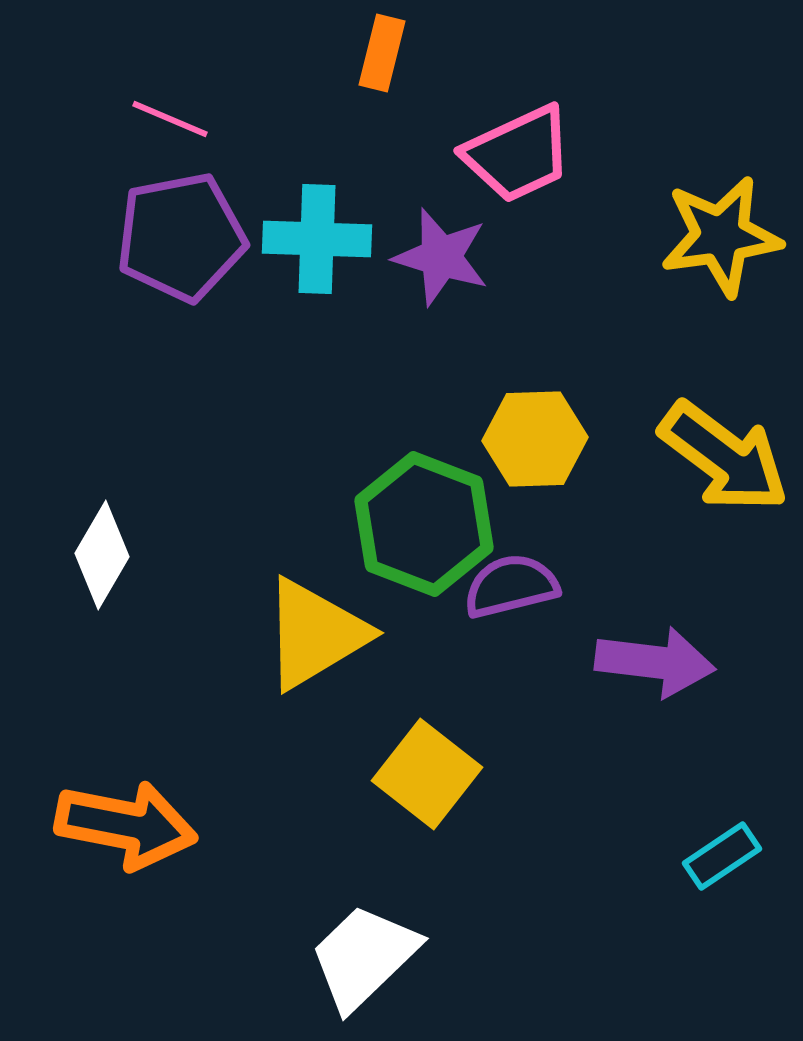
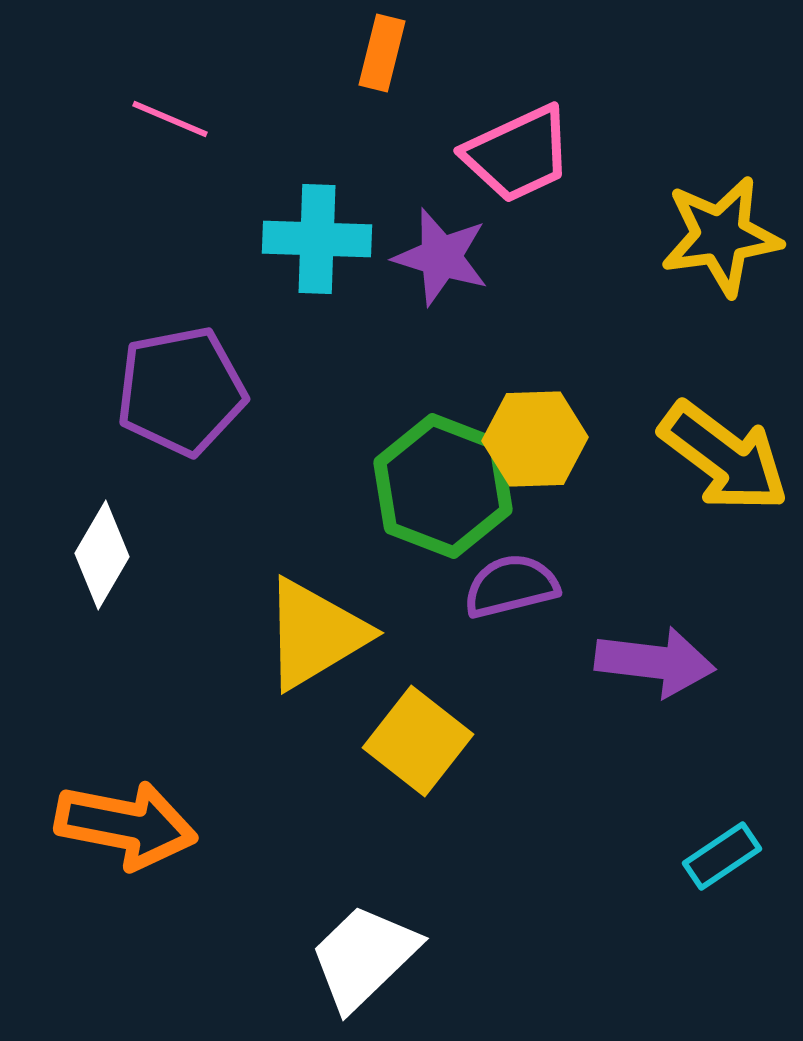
purple pentagon: moved 154 px down
green hexagon: moved 19 px right, 38 px up
yellow square: moved 9 px left, 33 px up
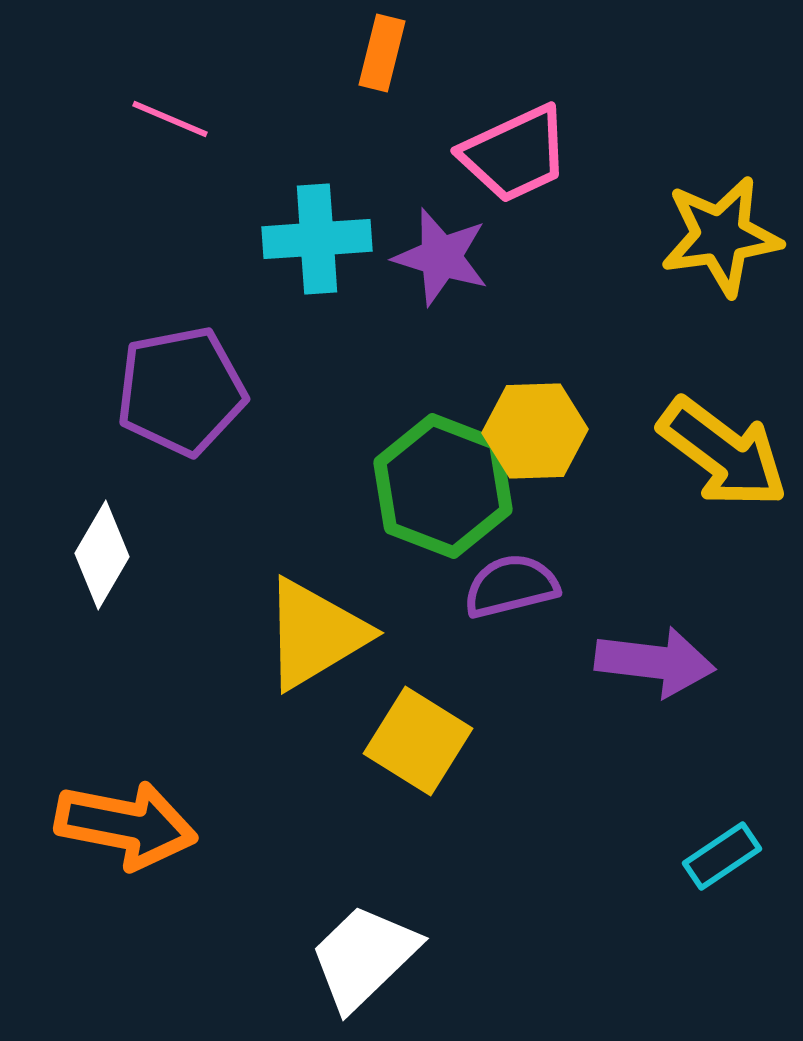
pink trapezoid: moved 3 px left
cyan cross: rotated 6 degrees counterclockwise
yellow hexagon: moved 8 px up
yellow arrow: moved 1 px left, 4 px up
yellow square: rotated 6 degrees counterclockwise
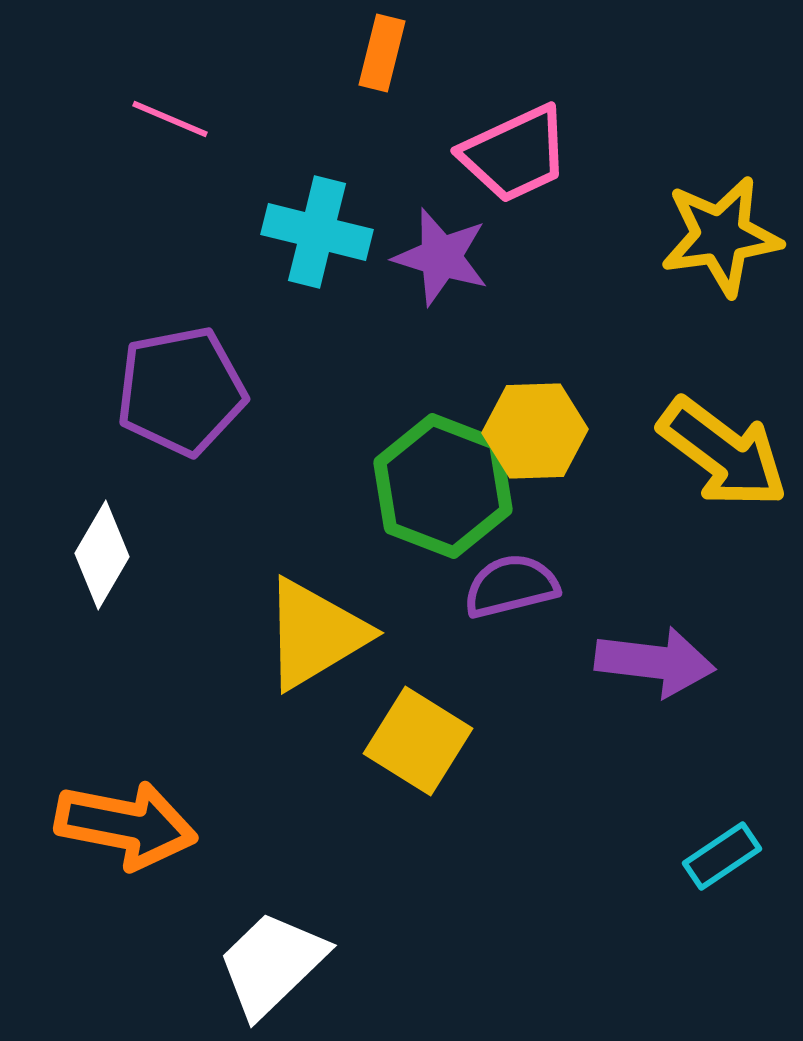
cyan cross: moved 7 px up; rotated 18 degrees clockwise
white trapezoid: moved 92 px left, 7 px down
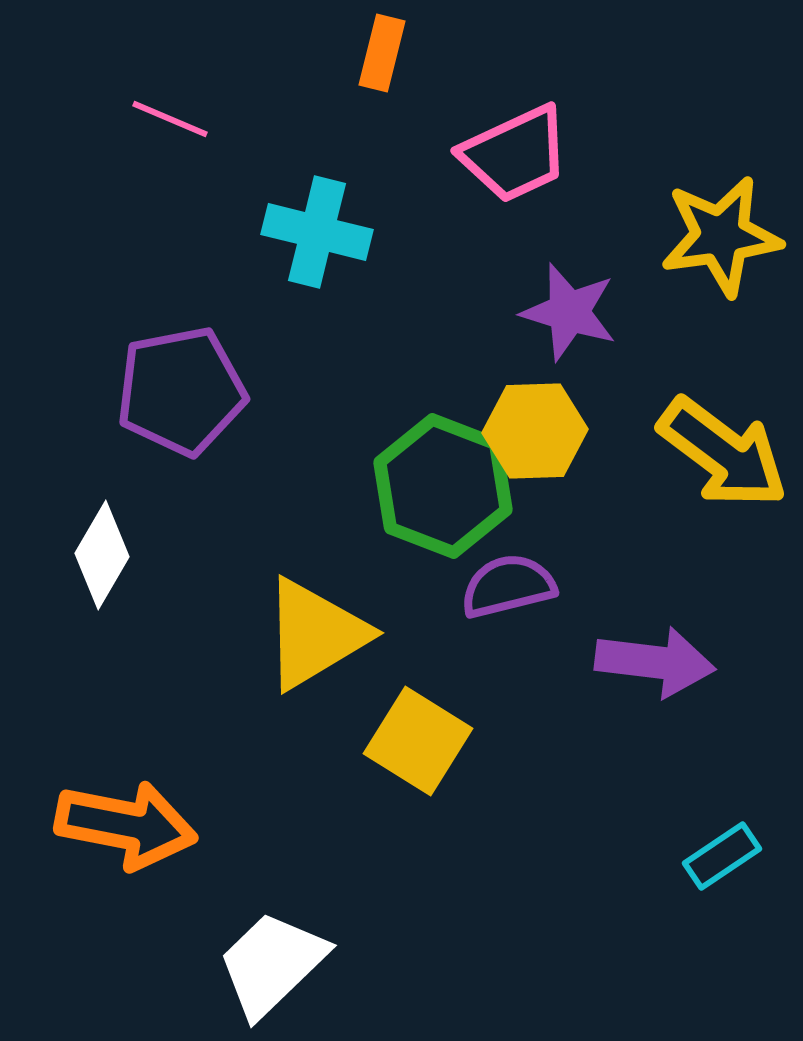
purple star: moved 128 px right, 55 px down
purple semicircle: moved 3 px left
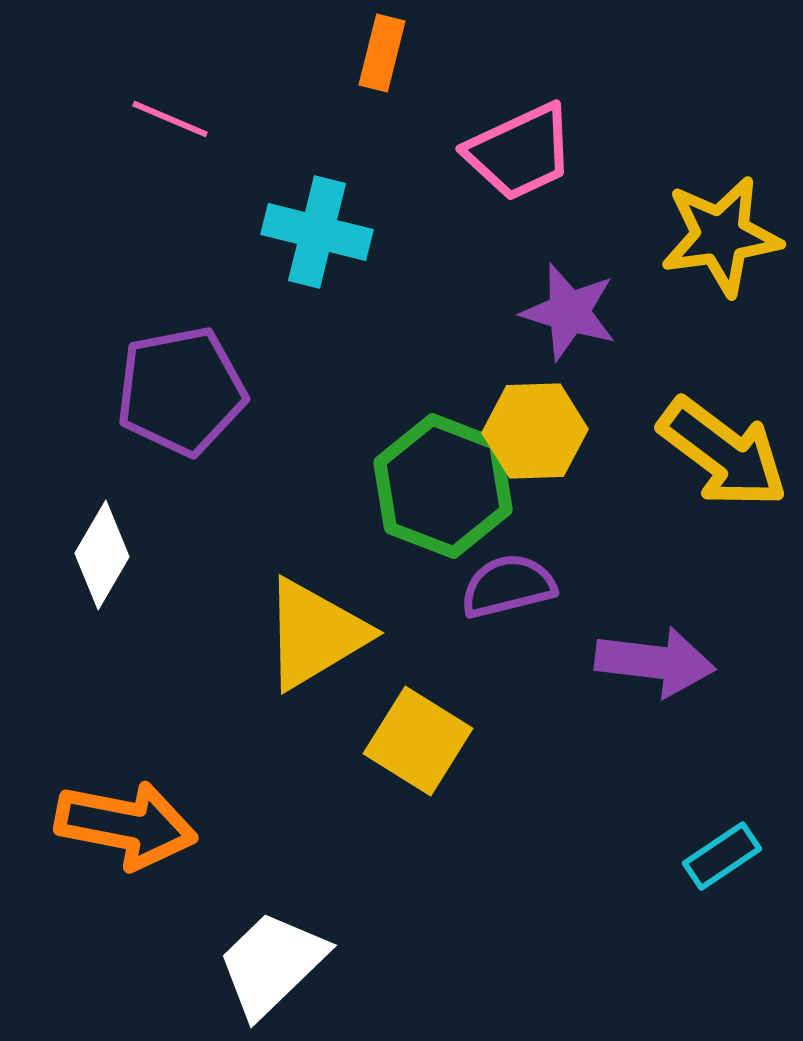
pink trapezoid: moved 5 px right, 2 px up
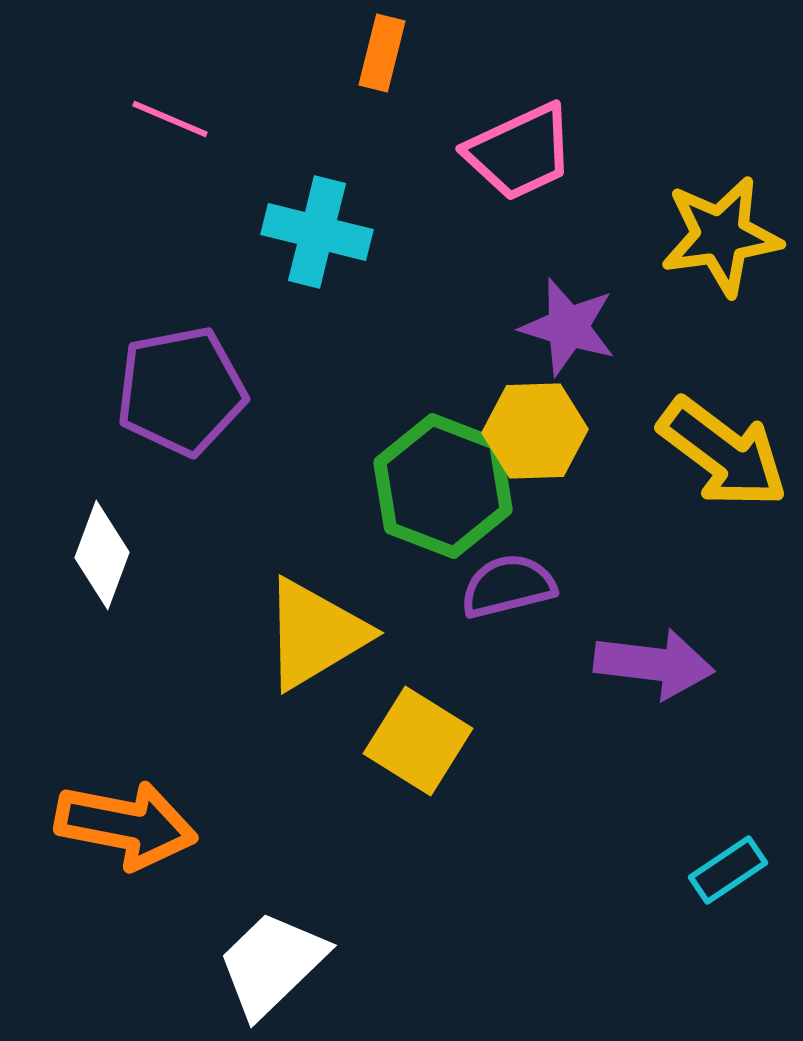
purple star: moved 1 px left, 15 px down
white diamond: rotated 10 degrees counterclockwise
purple arrow: moved 1 px left, 2 px down
cyan rectangle: moved 6 px right, 14 px down
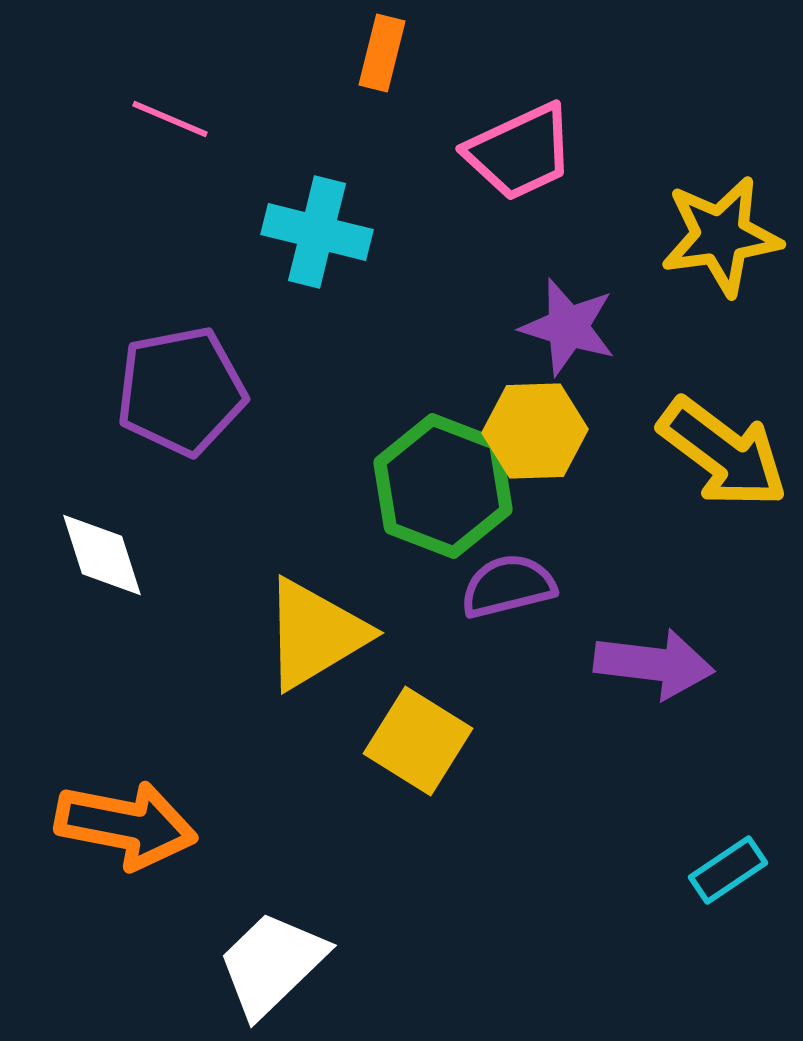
white diamond: rotated 38 degrees counterclockwise
